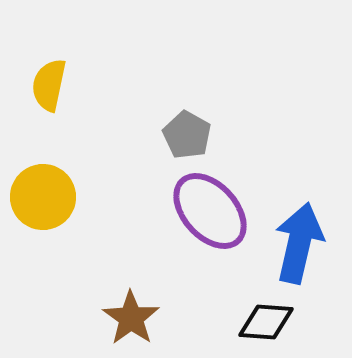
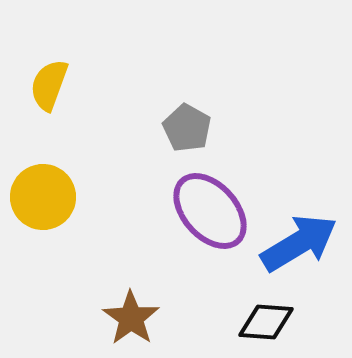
yellow semicircle: rotated 8 degrees clockwise
gray pentagon: moved 7 px up
blue arrow: rotated 46 degrees clockwise
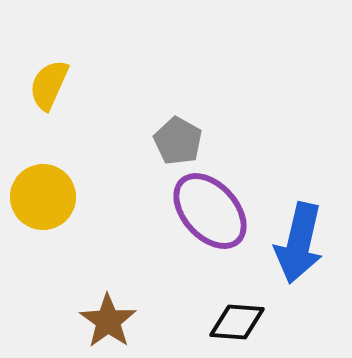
yellow semicircle: rotated 4 degrees clockwise
gray pentagon: moved 9 px left, 13 px down
blue arrow: rotated 134 degrees clockwise
brown star: moved 23 px left, 3 px down
black diamond: moved 29 px left
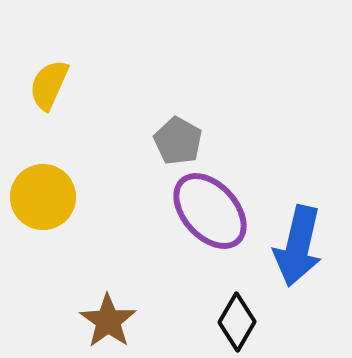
blue arrow: moved 1 px left, 3 px down
black diamond: rotated 64 degrees counterclockwise
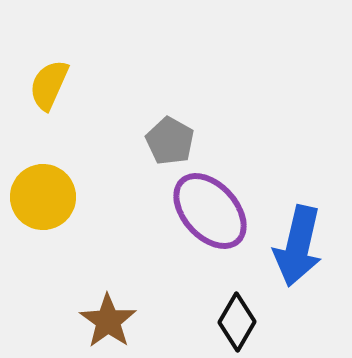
gray pentagon: moved 8 px left
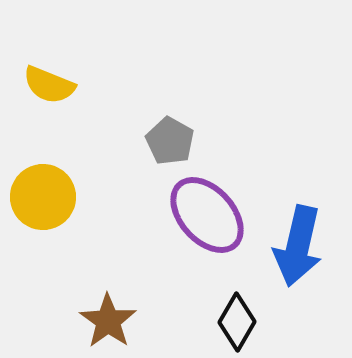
yellow semicircle: rotated 92 degrees counterclockwise
purple ellipse: moved 3 px left, 4 px down
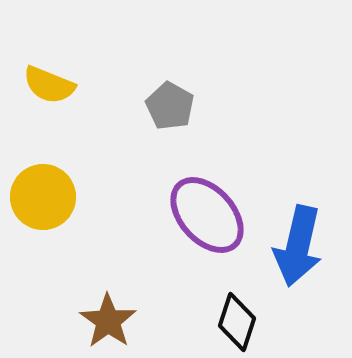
gray pentagon: moved 35 px up
black diamond: rotated 12 degrees counterclockwise
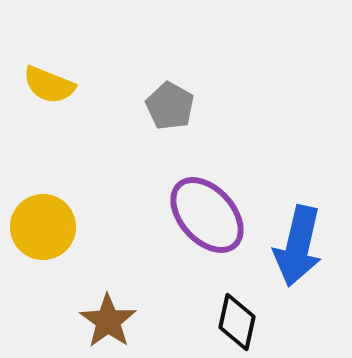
yellow circle: moved 30 px down
black diamond: rotated 6 degrees counterclockwise
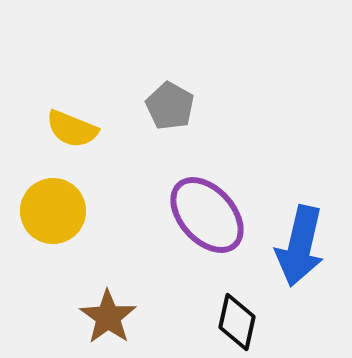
yellow semicircle: moved 23 px right, 44 px down
yellow circle: moved 10 px right, 16 px up
blue arrow: moved 2 px right
brown star: moved 4 px up
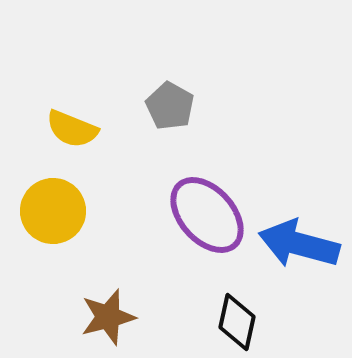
blue arrow: moved 1 px left, 2 px up; rotated 92 degrees clockwise
brown star: rotated 22 degrees clockwise
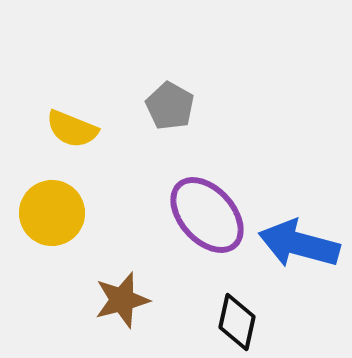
yellow circle: moved 1 px left, 2 px down
brown star: moved 14 px right, 17 px up
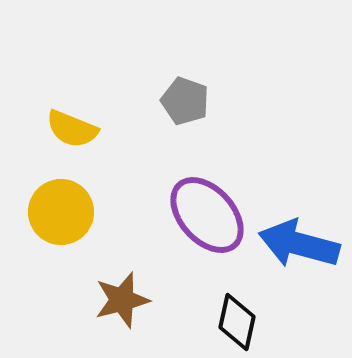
gray pentagon: moved 15 px right, 5 px up; rotated 9 degrees counterclockwise
yellow circle: moved 9 px right, 1 px up
